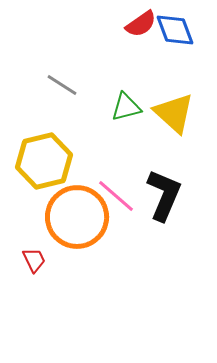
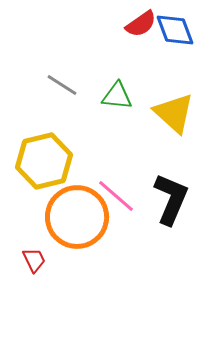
green triangle: moved 9 px left, 11 px up; rotated 20 degrees clockwise
black L-shape: moved 7 px right, 4 px down
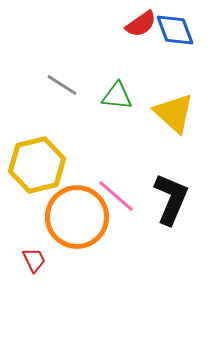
yellow hexagon: moved 7 px left, 4 px down
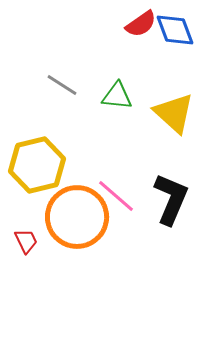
red trapezoid: moved 8 px left, 19 px up
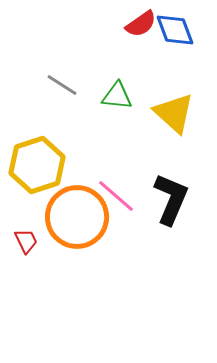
yellow hexagon: rotated 4 degrees counterclockwise
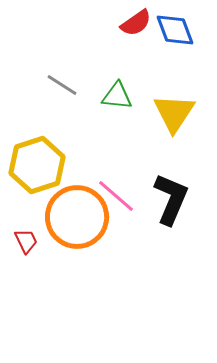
red semicircle: moved 5 px left, 1 px up
yellow triangle: rotated 21 degrees clockwise
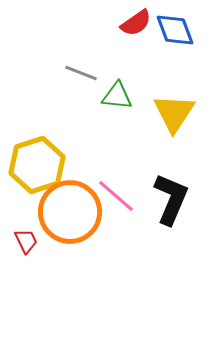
gray line: moved 19 px right, 12 px up; rotated 12 degrees counterclockwise
orange circle: moved 7 px left, 5 px up
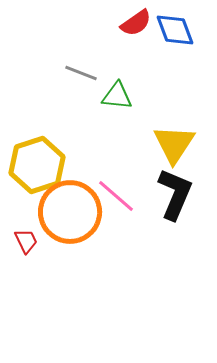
yellow triangle: moved 31 px down
black L-shape: moved 4 px right, 5 px up
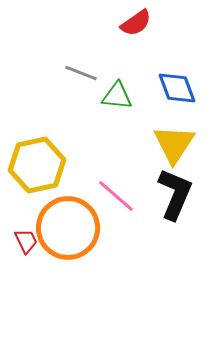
blue diamond: moved 2 px right, 58 px down
yellow hexagon: rotated 6 degrees clockwise
orange circle: moved 2 px left, 16 px down
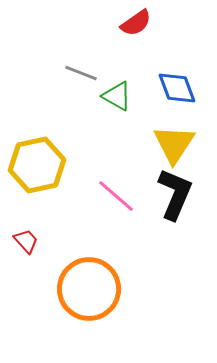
green triangle: rotated 24 degrees clockwise
orange circle: moved 21 px right, 61 px down
red trapezoid: rotated 16 degrees counterclockwise
